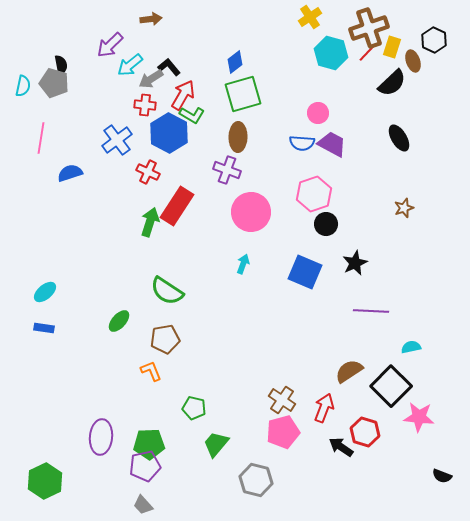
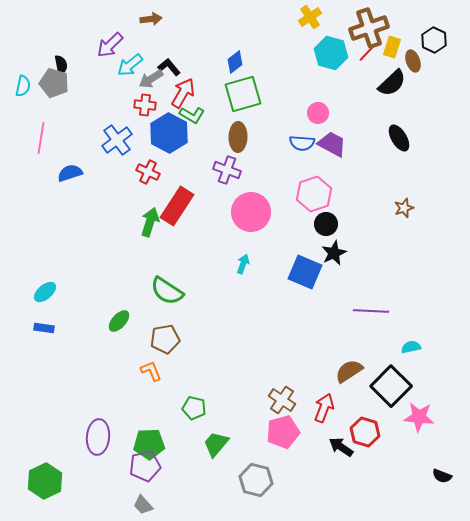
red arrow at (183, 95): moved 2 px up
black star at (355, 263): moved 21 px left, 10 px up
purple ellipse at (101, 437): moved 3 px left
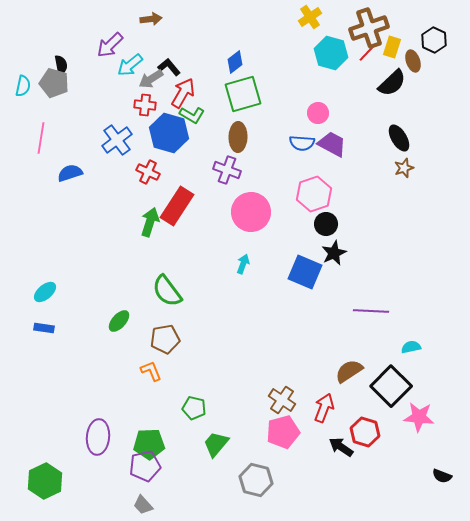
blue hexagon at (169, 133): rotated 12 degrees counterclockwise
brown star at (404, 208): moved 40 px up
green semicircle at (167, 291): rotated 20 degrees clockwise
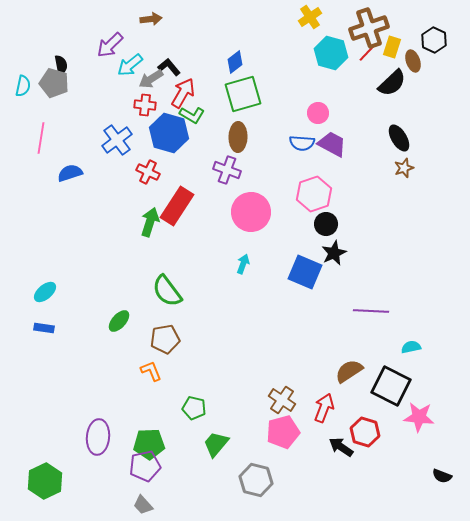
black square at (391, 386): rotated 18 degrees counterclockwise
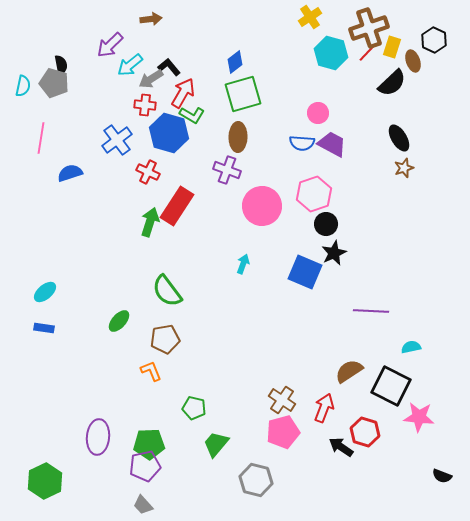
pink circle at (251, 212): moved 11 px right, 6 px up
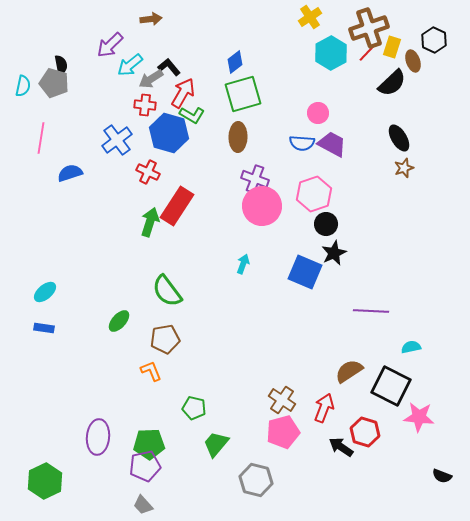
cyan hexagon at (331, 53): rotated 16 degrees clockwise
purple cross at (227, 170): moved 28 px right, 9 px down
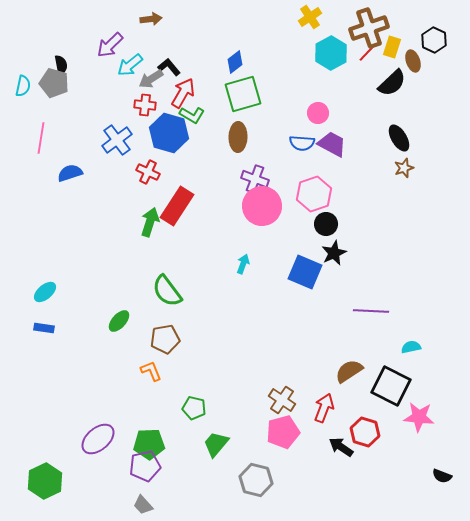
purple ellipse at (98, 437): moved 2 px down; rotated 44 degrees clockwise
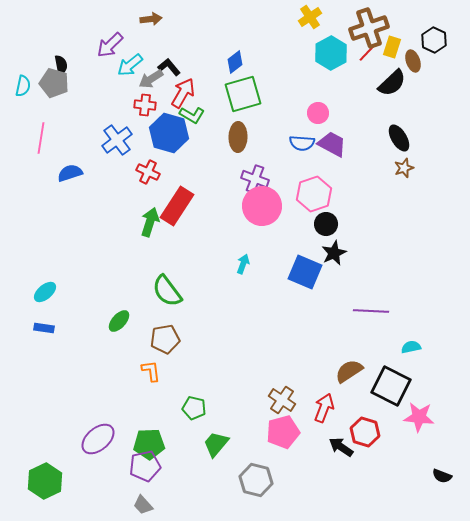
orange L-shape at (151, 371): rotated 15 degrees clockwise
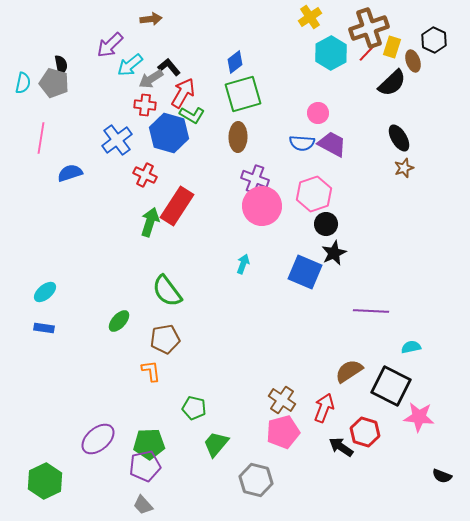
cyan semicircle at (23, 86): moved 3 px up
red cross at (148, 172): moved 3 px left, 3 px down
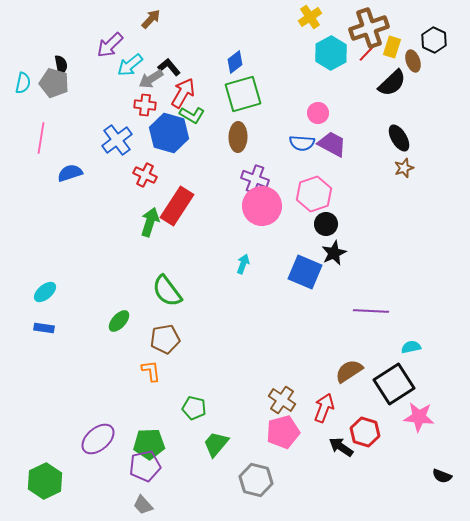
brown arrow at (151, 19): rotated 40 degrees counterclockwise
black square at (391, 386): moved 3 px right, 2 px up; rotated 30 degrees clockwise
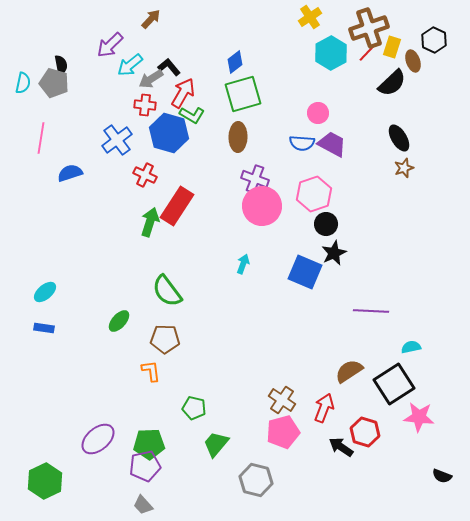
brown pentagon at (165, 339): rotated 12 degrees clockwise
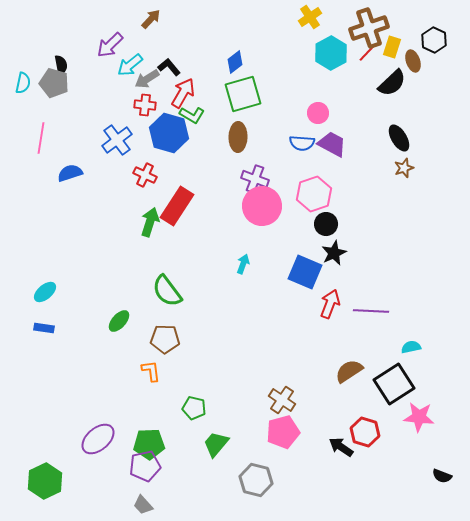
gray arrow at (151, 79): moved 4 px left
red arrow at (324, 408): moved 6 px right, 104 px up
